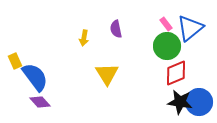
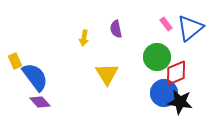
green circle: moved 10 px left, 11 px down
blue circle: moved 35 px left, 9 px up
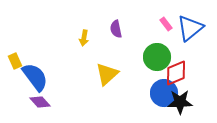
yellow triangle: rotated 20 degrees clockwise
black star: rotated 10 degrees counterclockwise
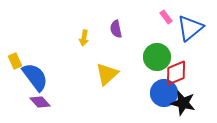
pink rectangle: moved 7 px up
black star: moved 3 px right, 1 px down; rotated 15 degrees clockwise
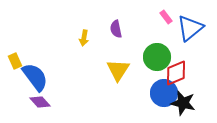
yellow triangle: moved 11 px right, 4 px up; rotated 15 degrees counterclockwise
